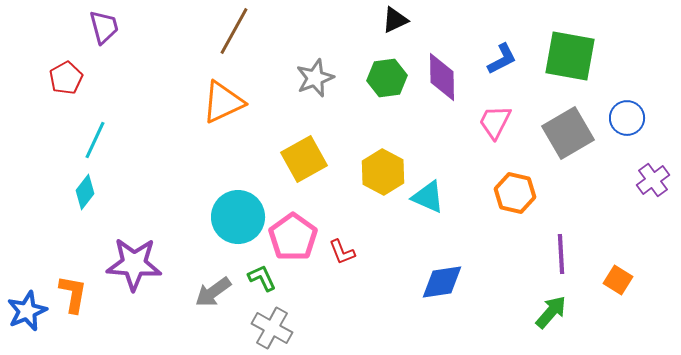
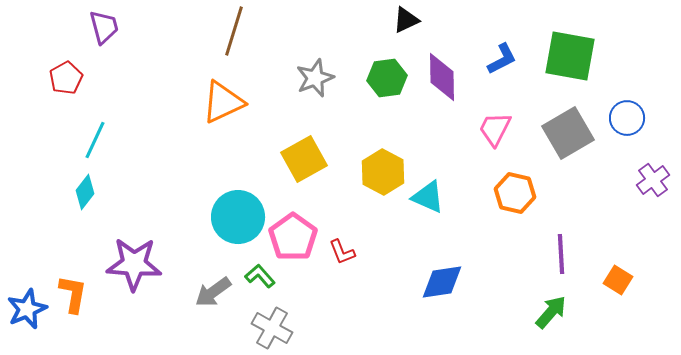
black triangle: moved 11 px right
brown line: rotated 12 degrees counterclockwise
pink trapezoid: moved 7 px down
green L-shape: moved 2 px left, 2 px up; rotated 16 degrees counterclockwise
blue star: moved 2 px up
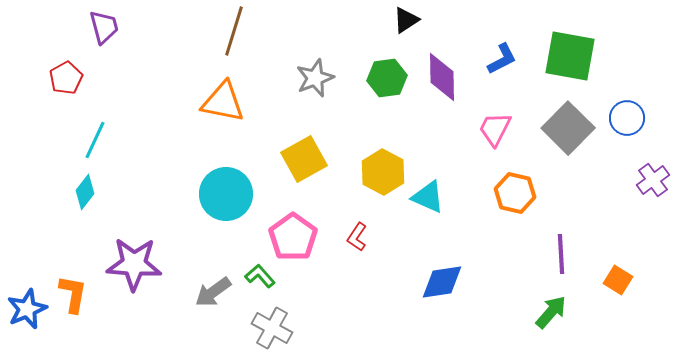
black triangle: rotated 8 degrees counterclockwise
orange triangle: rotated 36 degrees clockwise
gray square: moved 5 px up; rotated 15 degrees counterclockwise
cyan circle: moved 12 px left, 23 px up
red L-shape: moved 15 px right, 15 px up; rotated 56 degrees clockwise
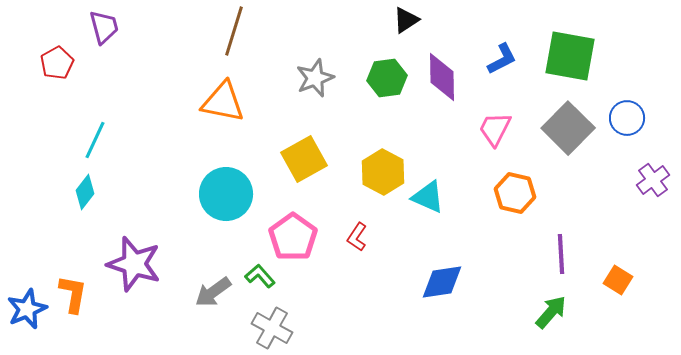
red pentagon: moved 9 px left, 15 px up
purple star: rotated 14 degrees clockwise
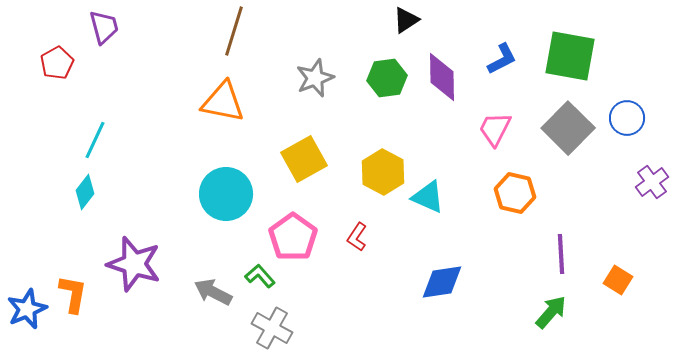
purple cross: moved 1 px left, 2 px down
gray arrow: rotated 63 degrees clockwise
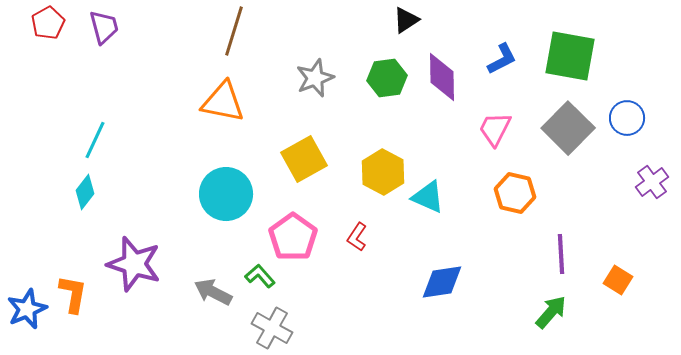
red pentagon: moved 9 px left, 40 px up
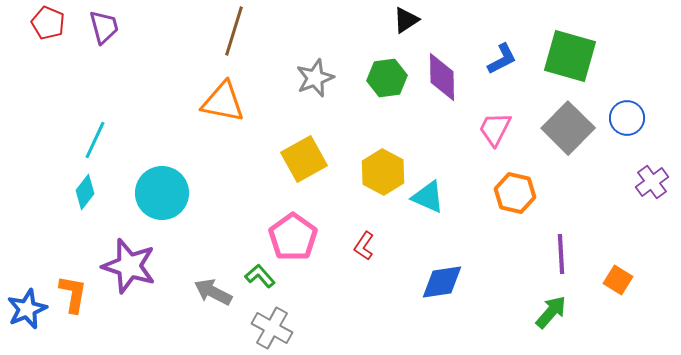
red pentagon: rotated 20 degrees counterclockwise
green square: rotated 6 degrees clockwise
cyan circle: moved 64 px left, 1 px up
red L-shape: moved 7 px right, 9 px down
purple star: moved 5 px left, 2 px down
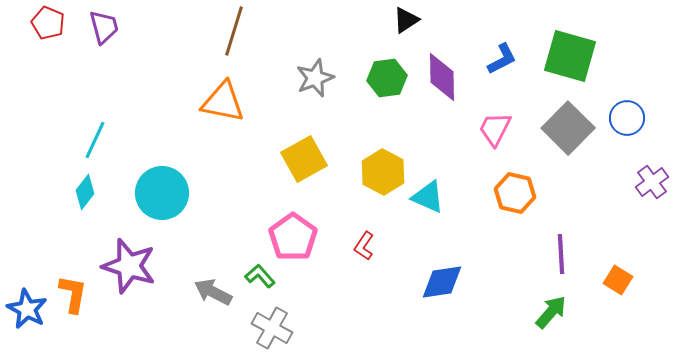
blue star: rotated 21 degrees counterclockwise
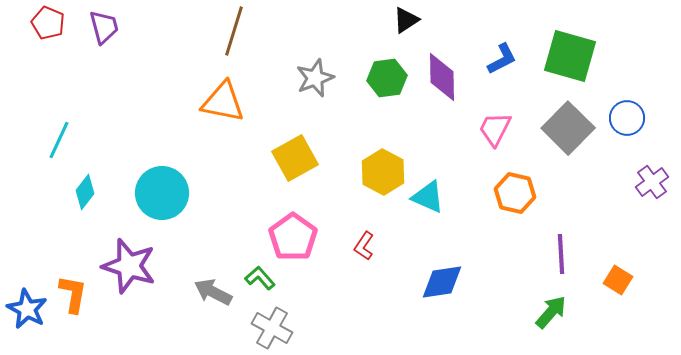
cyan line: moved 36 px left
yellow square: moved 9 px left, 1 px up
green L-shape: moved 2 px down
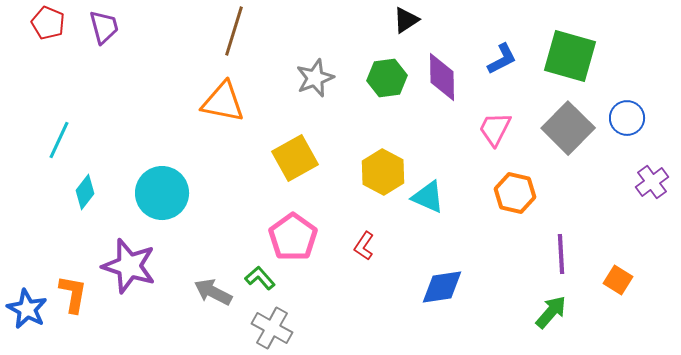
blue diamond: moved 5 px down
